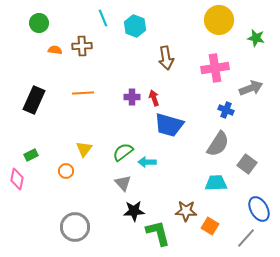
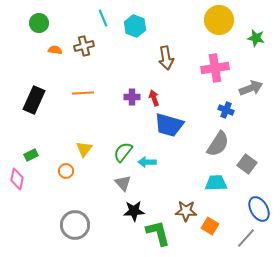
brown cross: moved 2 px right; rotated 12 degrees counterclockwise
green semicircle: rotated 15 degrees counterclockwise
gray circle: moved 2 px up
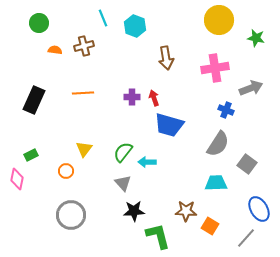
gray circle: moved 4 px left, 10 px up
green L-shape: moved 3 px down
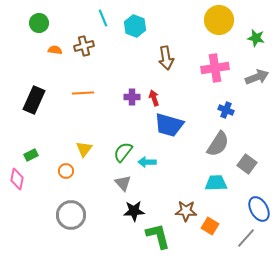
gray arrow: moved 6 px right, 11 px up
